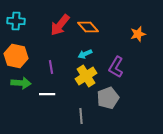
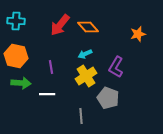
gray pentagon: rotated 30 degrees counterclockwise
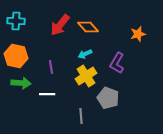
purple L-shape: moved 1 px right, 4 px up
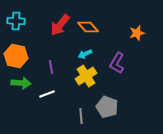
orange star: moved 1 px left, 1 px up
white line: rotated 21 degrees counterclockwise
gray pentagon: moved 1 px left, 9 px down
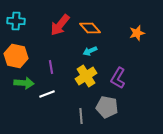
orange diamond: moved 2 px right, 1 px down
cyan arrow: moved 5 px right, 3 px up
purple L-shape: moved 1 px right, 15 px down
green arrow: moved 3 px right
gray pentagon: rotated 10 degrees counterclockwise
